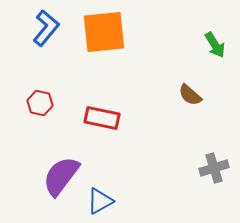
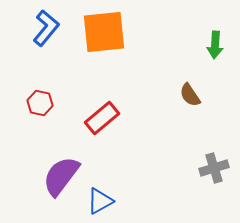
green arrow: rotated 36 degrees clockwise
brown semicircle: rotated 15 degrees clockwise
red rectangle: rotated 52 degrees counterclockwise
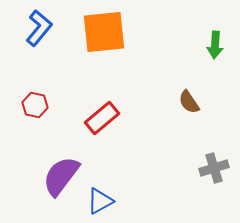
blue L-shape: moved 7 px left
brown semicircle: moved 1 px left, 7 px down
red hexagon: moved 5 px left, 2 px down
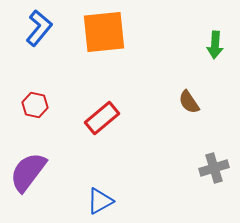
purple semicircle: moved 33 px left, 4 px up
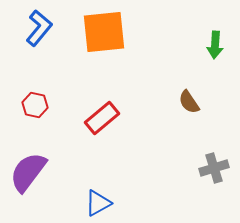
blue triangle: moved 2 px left, 2 px down
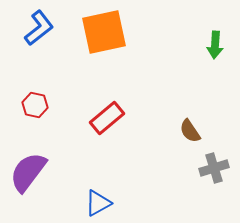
blue L-shape: rotated 12 degrees clockwise
orange square: rotated 6 degrees counterclockwise
brown semicircle: moved 1 px right, 29 px down
red rectangle: moved 5 px right
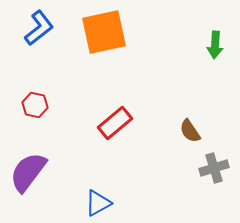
red rectangle: moved 8 px right, 5 px down
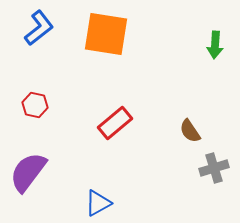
orange square: moved 2 px right, 2 px down; rotated 21 degrees clockwise
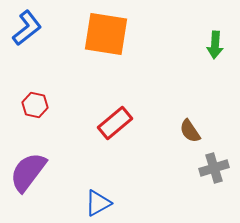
blue L-shape: moved 12 px left
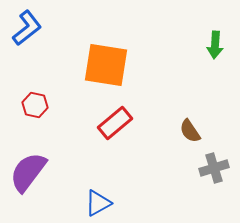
orange square: moved 31 px down
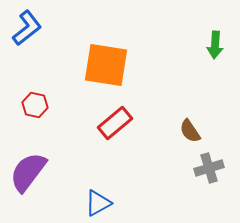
gray cross: moved 5 px left
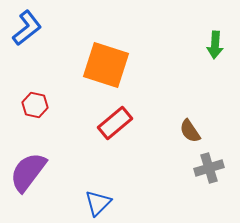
orange square: rotated 9 degrees clockwise
blue triangle: rotated 16 degrees counterclockwise
